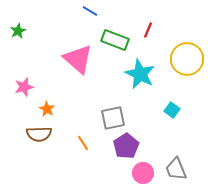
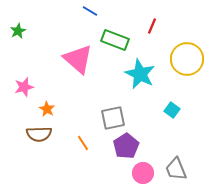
red line: moved 4 px right, 4 px up
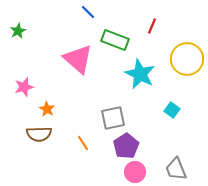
blue line: moved 2 px left, 1 px down; rotated 14 degrees clockwise
pink circle: moved 8 px left, 1 px up
